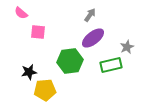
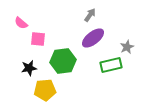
pink semicircle: moved 10 px down
pink square: moved 7 px down
green hexagon: moved 7 px left
black star: moved 4 px up
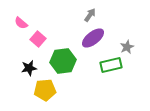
pink square: rotated 35 degrees clockwise
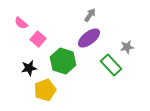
purple ellipse: moved 4 px left
gray star: rotated 16 degrees clockwise
green hexagon: rotated 25 degrees clockwise
green rectangle: rotated 60 degrees clockwise
yellow pentagon: rotated 15 degrees counterclockwise
